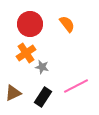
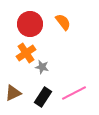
orange semicircle: moved 4 px left, 2 px up
pink line: moved 2 px left, 7 px down
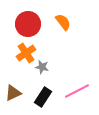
red circle: moved 2 px left
pink line: moved 3 px right, 2 px up
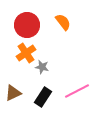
red circle: moved 1 px left, 1 px down
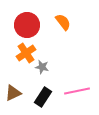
pink line: rotated 15 degrees clockwise
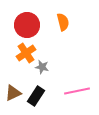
orange semicircle: rotated 24 degrees clockwise
black rectangle: moved 7 px left, 1 px up
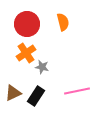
red circle: moved 1 px up
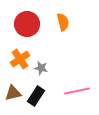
orange cross: moved 6 px left, 6 px down
gray star: moved 1 px left, 1 px down
brown triangle: rotated 12 degrees clockwise
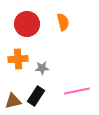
orange cross: moved 2 px left; rotated 30 degrees clockwise
gray star: moved 1 px right; rotated 16 degrees counterclockwise
brown triangle: moved 8 px down
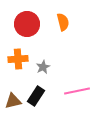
gray star: moved 1 px right, 1 px up; rotated 24 degrees counterclockwise
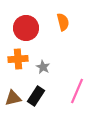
red circle: moved 1 px left, 4 px down
gray star: rotated 16 degrees counterclockwise
pink line: rotated 55 degrees counterclockwise
brown triangle: moved 3 px up
